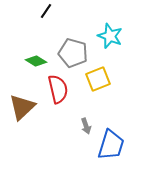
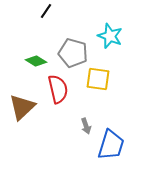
yellow square: rotated 30 degrees clockwise
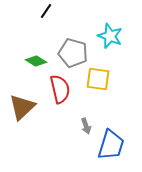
red semicircle: moved 2 px right
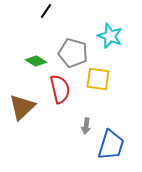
gray arrow: rotated 28 degrees clockwise
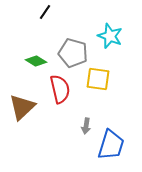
black line: moved 1 px left, 1 px down
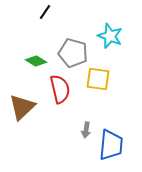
gray arrow: moved 4 px down
blue trapezoid: rotated 12 degrees counterclockwise
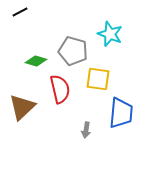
black line: moved 25 px left; rotated 28 degrees clockwise
cyan star: moved 2 px up
gray pentagon: moved 2 px up
green diamond: rotated 15 degrees counterclockwise
blue trapezoid: moved 10 px right, 32 px up
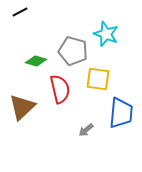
cyan star: moved 4 px left
gray arrow: rotated 42 degrees clockwise
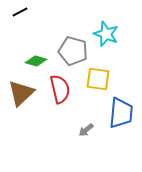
brown triangle: moved 1 px left, 14 px up
